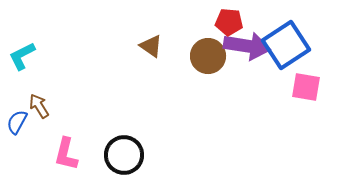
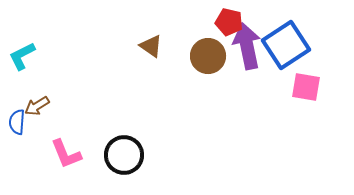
red pentagon: rotated 8 degrees clockwise
purple arrow: rotated 111 degrees counterclockwise
brown arrow: moved 2 px left; rotated 90 degrees counterclockwise
blue semicircle: rotated 25 degrees counterclockwise
pink L-shape: rotated 36 degrees counterclockwise
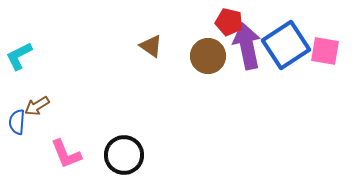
cyan L-shape: moved 3 px left
pink square: moved 19 px right, 36 px up
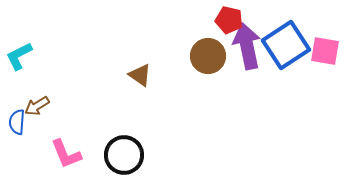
red pentagon: moved 2 px up
brown triangle: moved 11 px left, 29 px down
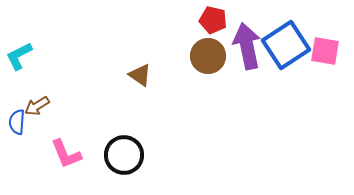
red pentagon: moved 16 px left
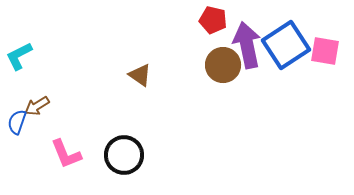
purple arrow: moved 1 px up
brown circle: moved 15 px right, 9 px down
blue semicircle: rotated 15 degrees clockwise
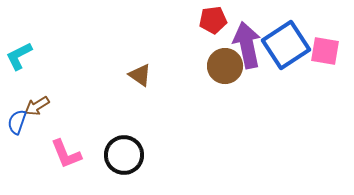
red pentagon: rotated 20 degrees counterclockwise
brown circle: moved 2 px right, 1 px down
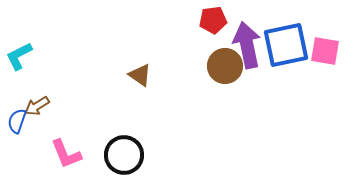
blue square: rotated 21 degrees clockwise
blue semicircle: moved 1 px up
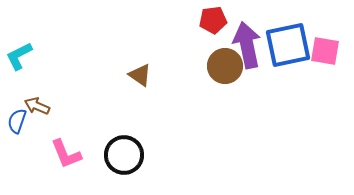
blue square: moved 2 px right
brown arrow: rotated 55 degrees clockwise
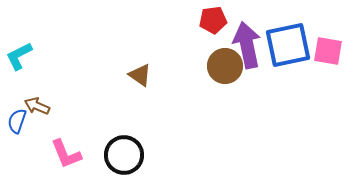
pink square: moved 3 px right
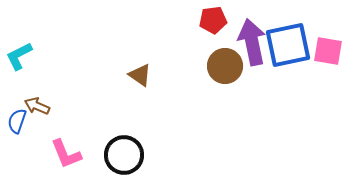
purple arrow: moved 5 px right, 3 px up
